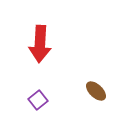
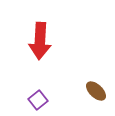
red arrow: moved 3 px up
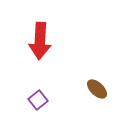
brown ellipse: moved 1 px right, 2 px up
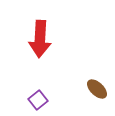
red arrow: moved 2 px up
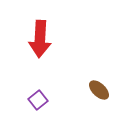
brown ellipse: moved 2 px right, 1 px down
